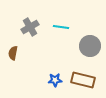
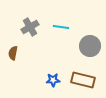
blue star: moved 2 px left
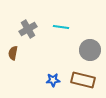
gray cross: moved 2 px left, 2 px down
gray circle: moved 4 px down
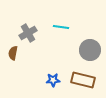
gray cross: moved 4 px down
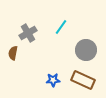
cyan line: rotated 63 degrees counterclockwise
gray circle: moved 4 px left
brown rectangle: rotated 10 degrees clockwise
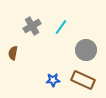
gray cross: moved 4 px right, 7 px up
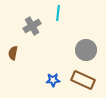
cyan line: moved 3 px left, 14 px up; rotated 28 degrees counterclockwise
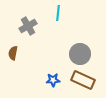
gray cross: moved 4 px left
gray circle: moved 6 px left, 4 px down
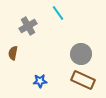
cyan line: rotated 42 degrees counterclockwise
gray circle: moved 1 px right
blue star: moved 13 px left, 1 px down
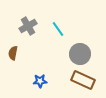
cyan line: moved 16 px down
gray circle: moved 1 px left
